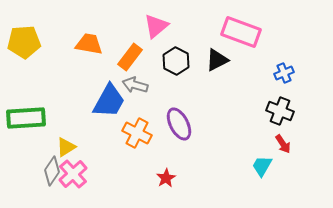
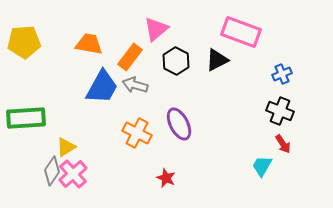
pink triangle: moved 3 px down
blue cross: moved 2 px left, 1 px down
blue trapezoid: moved 7 px left, 14 px up
red star: rotated 18 degrees counterclockwise
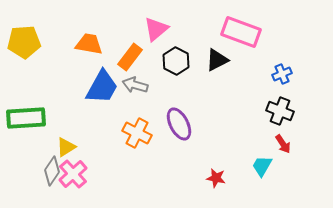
red star: moved 50 px right; rotated 12 degrees counterclockwise
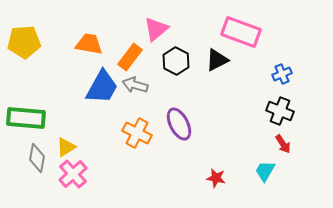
green rectangle: rotated 9 degrees clockwise
cyan trapezoid: moved 3 px right, 5 px down
gray diamond: moved 15 px left, 13 px up; rotated 24 degrees counterclockwise
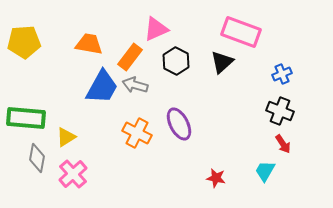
pink triangle: rotated 16 degrees clockwise
black triangle: moved 5 px right, 2 px down; rotated 15 degrees counterclockwise
yellow triangle: moved 10 px up
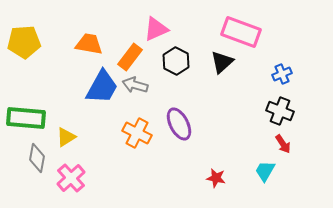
pink cross: moved 2 px left, 4 px down
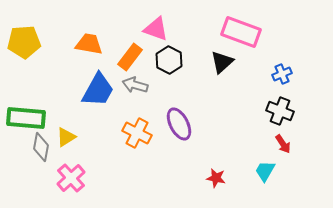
pink triangle: rotated 44 degrees clockwise
black hexagon: moved 7 px left, 1 px up
blue trapezoid: moved 4 px left, 3 px down
gray diamond: moved 4 px right, 11 px up
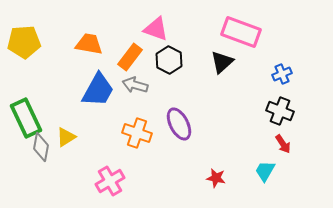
green rectangle: rotated 60 degrees clockwise
orange cross: rotated 8 degrees counterclockwise
pink cross: moved 39 px right, 3 px down; rotated 12 degrees clockwise
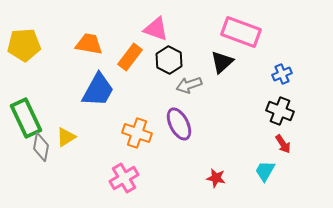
yellow pentagon: moved 3 px down
gray arrow: moved 54 px right; rotated 35 degrees counterclockwise
pink cross: moved 14 px right, 3 px up
